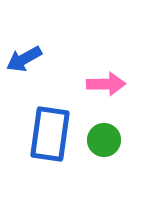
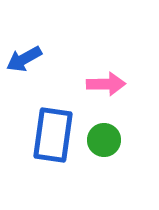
blue rectangle: moved 3 px right, 1 px down
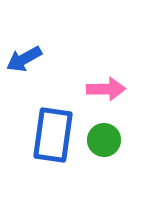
pink arrow: moved 5 px down
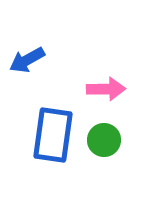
blue arrow: moved 3 px right, 1 px down
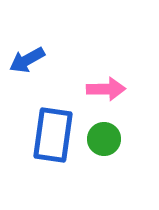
green circle: moved 1 px up
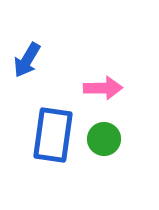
blue arrow: rotated 30 degrees counterclockwise
pink arrow: moved 3 px left, 1 px up
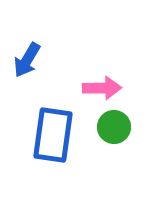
pink arrow: moved 1 px left
green circle: moved 10 px right, 12 px up
